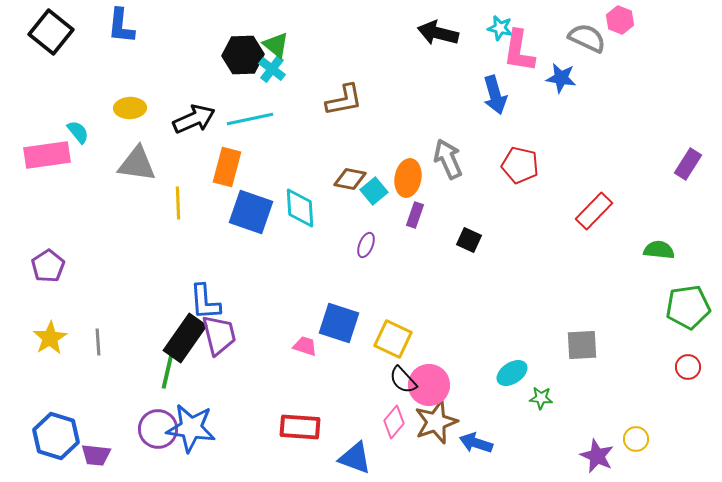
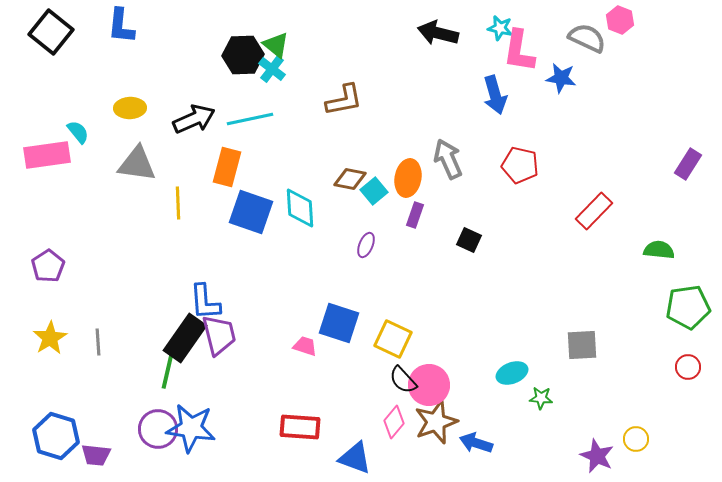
cyan ellipse at (512, 373): rotated 12 degrees clockwise
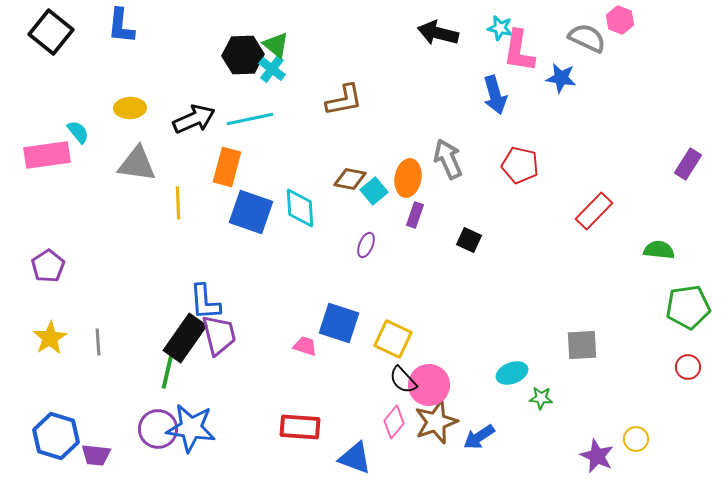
blue arrow at (476, 443): moved 3 px right, 6 px up; rotated 52 degrees counterclockwise
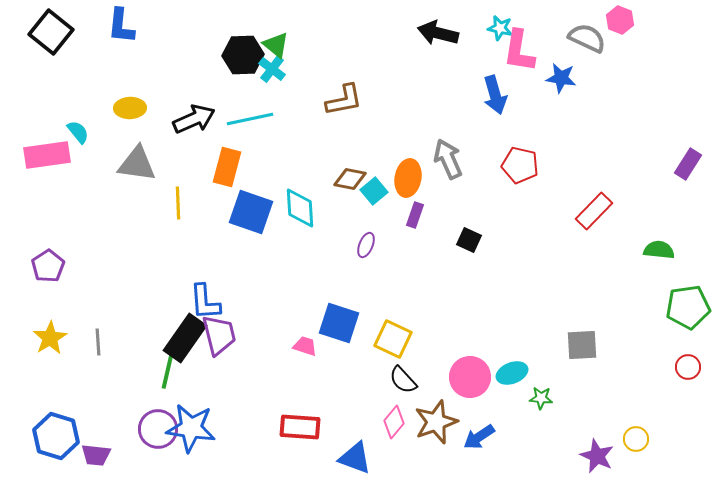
pink circle at (429, 385): moved 41 px right, 8 px up
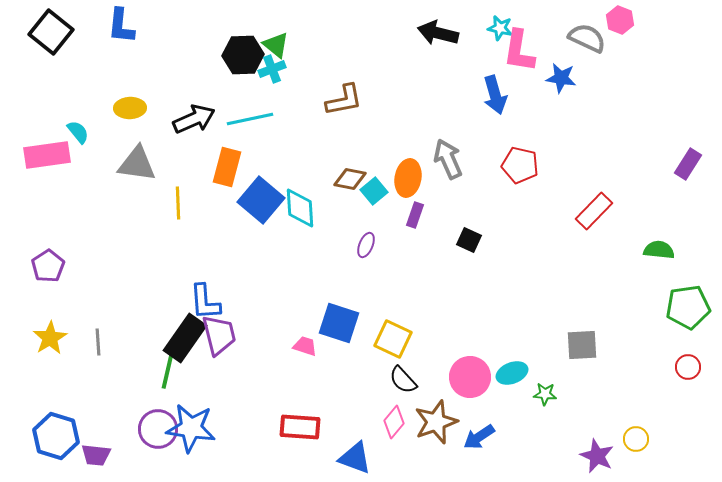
cyan cross at (272, 69): rotated 32 degrees clockwise
blue square at (251, 212): moved 10 px right, 12 px up; rotated 21 degrees clockwise
green star at (541, 398): moved 4 px right, 4 px up
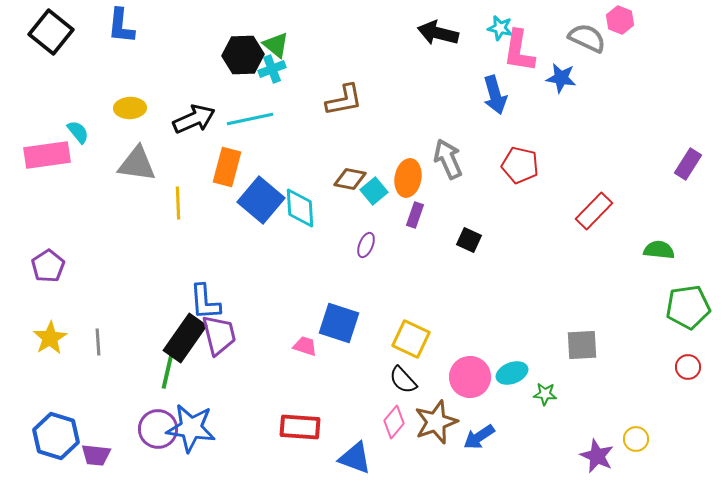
yellow square at (393, 339): moved 18 px right
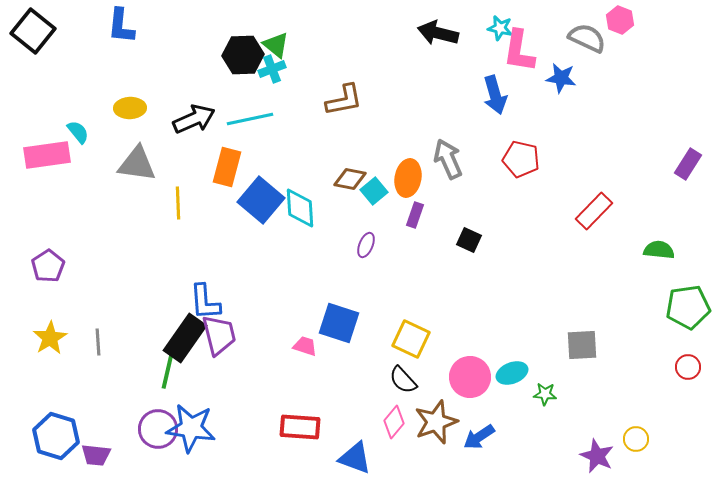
black square at (51, 32): moved 18 px left, 1 px up
red pentagon at (520, 165): moved 1 px right, 6 px up
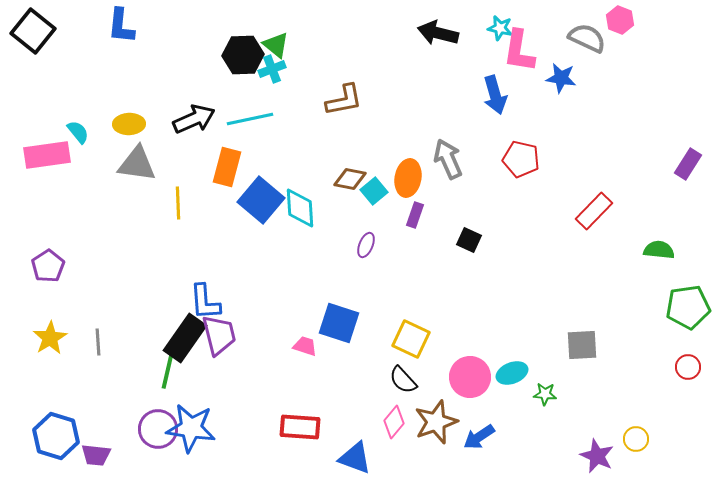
yellow ellipse at (130, 108): moved 1 px left, 16 px down
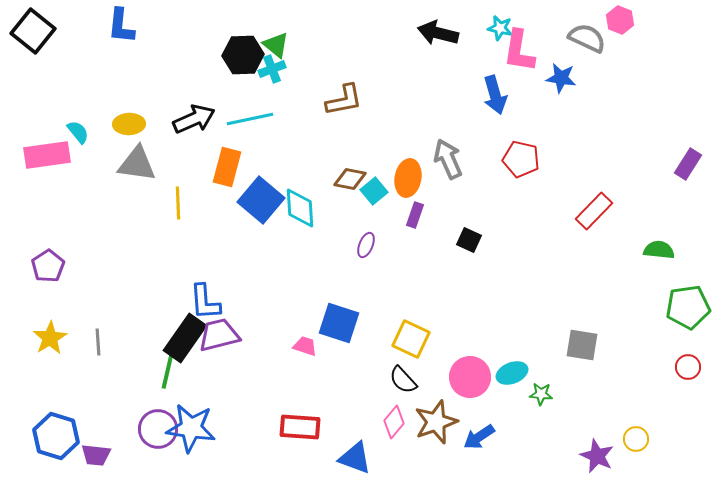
purple trapezoid at (219, 335): rotated 90 degrees counterclockwise
gray square at (582, 345): rotated 12 degrees clockwise
green star at (545, 394): moved 4 px left
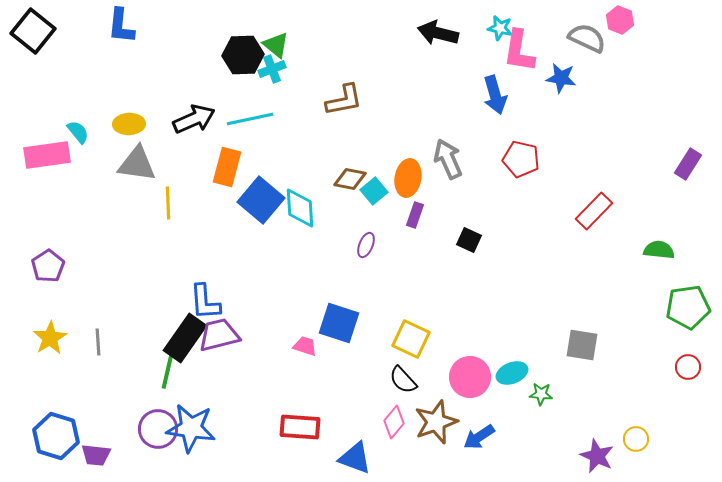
yellow line at (178, 203): moved 10 px left
